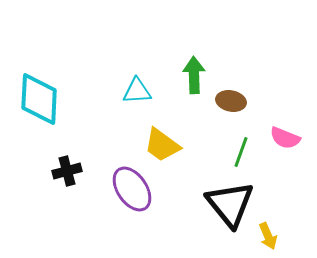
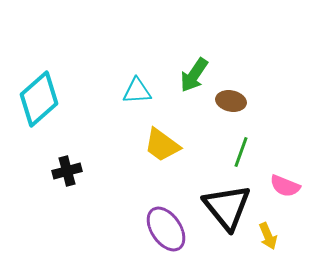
green arrow: rotated 144 degrees counterclockwise
cyan diamond: rotated 46 degrees clockwise
pink semicircle: moved 48 px down
purple ellipse: moved 34 px right, 40 px down
black triangle: moved 3 px left, 3 px down
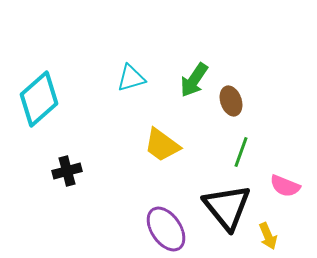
green arrow: moved 5 px down
cyan triangle: moved 6 px left, 13 px up; rotated 12 degrees counterclockwise
brown ellipse: rotated 60 degrees clockwise
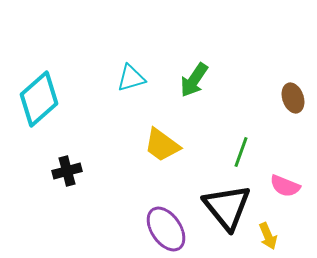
brown ellipse: moved 62 px right, 3 px up
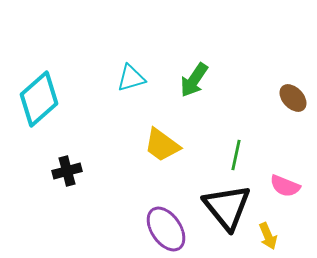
brown ellipse: rotated 24 degrees counterclockwise
green line: moved 5 px left, 3 px down; rotated 8 degrees counterclockwise
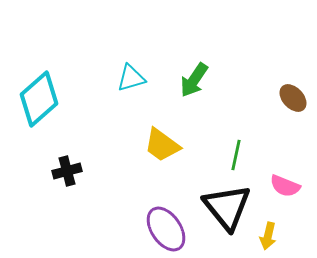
yellow arrow: rotated 36 degrees clockwise
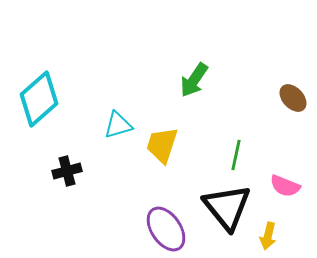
cyan triangle: moved 13 px left, 47 px down
yellow trapezoid: rotated 72 degrees clockwise
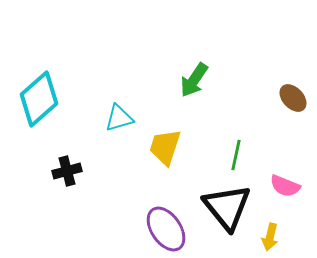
cyan triangle: moved 1 px right, 7 px up
yellow trapezoid: moved 3 px right, 2 px down
yellow arrow: moved 2 px right, 1 px down
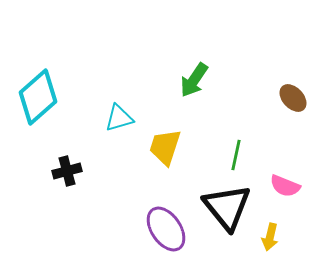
cyan diamond: moved 1 px left, 2 px up
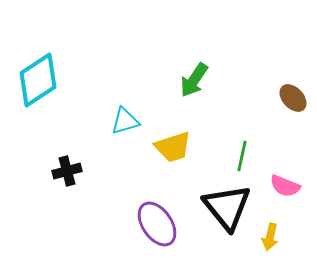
cyan diamond: moved 17 px up; rotated 8 degrees clockwise
cyan triangle: moved 6 px right, 3 px down
yellow trapezoid: moved 8 px right; rotated 126 degrees counterclockwise
green line: moved 6 px right, 1 px down
purple ellipse: moved 9 px left, 5 px up
